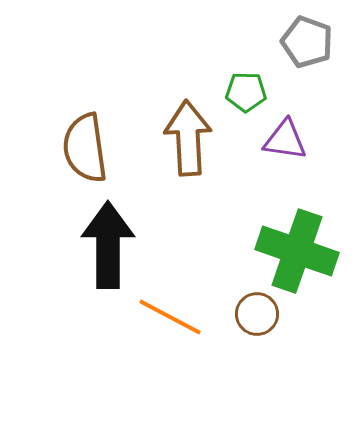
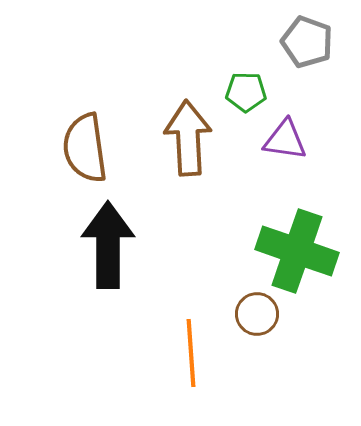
orange line: moved 21 px right, 36 px down; rotated 58 degrees clockwise
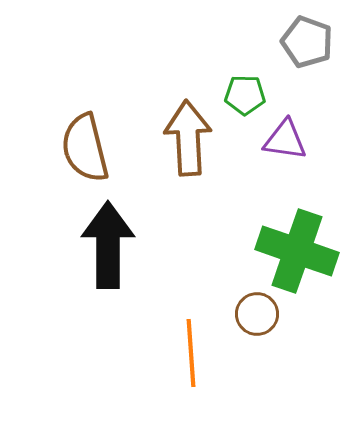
green pentagon: moved 1 px left, 3 px down
brown semicircle: rotated 6 degrees counterclockwise
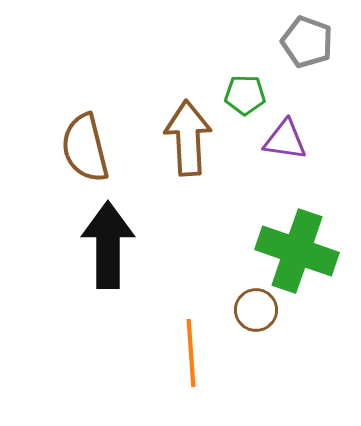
brown circle: moved 1 px left, 4 px up
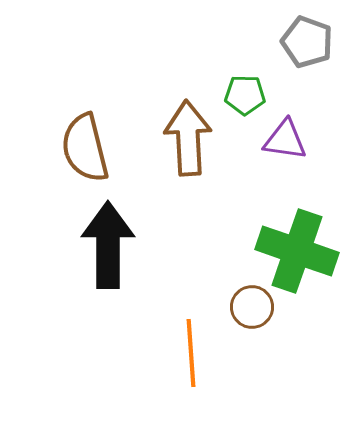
brown circle: moved 4 px left, 3 px up
